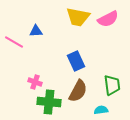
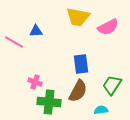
pink semicircle: moved 8 px down
blue rectangle: moved 5 px right, 3 px down; rotated 18 degrees clockwise
green trapezoid: rotated 140 degrees counterclockwise
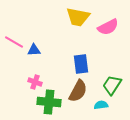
blue triangle: moved 2 px left, 19 px down
cyan semicircle: moved 5 px up
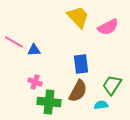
yellow trapezoid: rotated 145 degrees counterclockwise
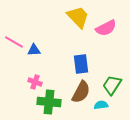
pink semicircle: moved 2 px left, 1 px down
brown semicircle: moved 3 px right, 1 px down
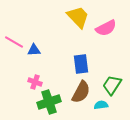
green cross: rotated 25 degrees counterclockwise
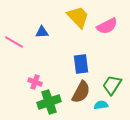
pink semicircle: moved 1 px right, 2 px up
blue triangle: moved 8 px right, 18 px up
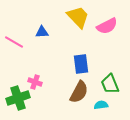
green trapezoid: moved 2 px left, 1 px up; rotated 55 degrees counterclockwise
brown semicircle: moved 2 px left
green cross: moved 31 px left, 4 px up
